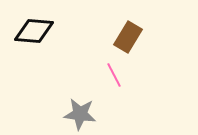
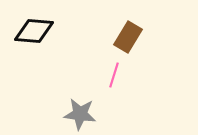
pink line: rotated 45 degrees clockwise
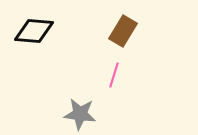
brown rectangle: moved 5 px left, 6 px up
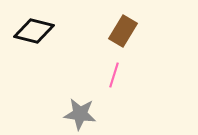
black diamond: rotated 9 degrees clockwise
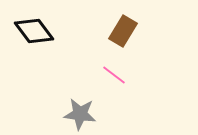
black diamond: rotated 39 degrees clockwise
pink line: rotated 70 degrees counterclockwise
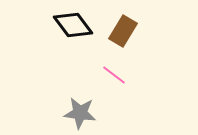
black diamond: moved 39 px right, 6 px up
gray star: moved 1 px up
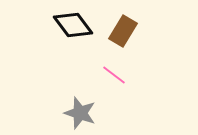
gray star: rotated 12 degrees clockwise
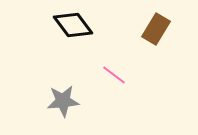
brown rectangle: moved 33 px right, 2 px up
gray star: moved 17 px left, 12 px up; rotated 24 degrees counterclockwise
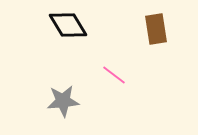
black diamond: moved 5 px left; rotated 6 degrees clockwise
brown rectangle: rotated 40 degrees counterclockwise
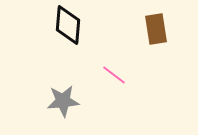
black diamond: rotated 36 degrees clockwise
